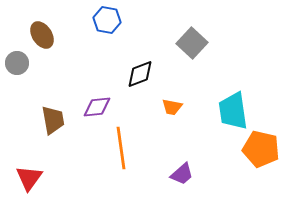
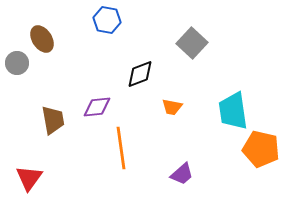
brown ellipse: moved 4 px down
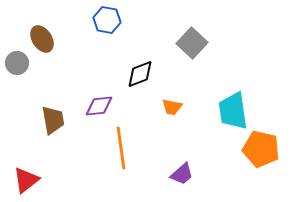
purple diamond: moved 2 px right, 1 px up
red triangle: moved 3 px left, 2 px down; rotated 16 degrees clockwise
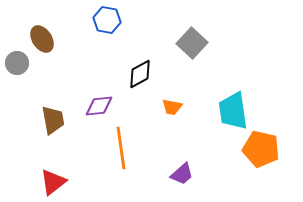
black diamond: rotated 8 degrees counterclockwise
red triangle: moved 27 px right, 2 px down
